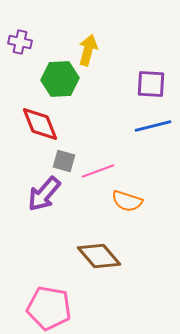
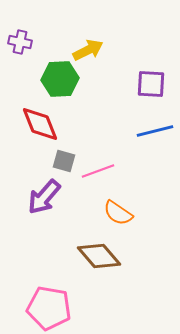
yellow arrow: rotated 48 degrees clockwise
blue line: moved 2 px right, 5 px down
purple arrow: moved 3 px down
orange semicircle: moved 9 px left, 12 px down; rotated 16 degrees clockwise
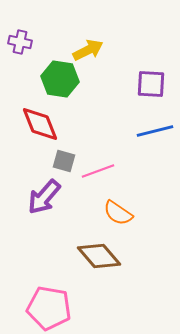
green hexagon: rotated 12 degrees clockwise
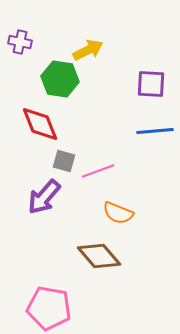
blue line: rotated 9 degrees clockwise
orange semicircle: rotated 12 degrees counterclockwise
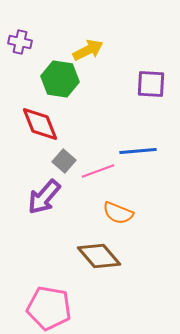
blue line: moved 17 px left, 20 px down
gray square: rotated 25 degrees clockwise
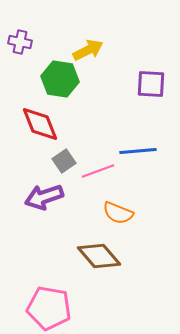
gray square: rotated 15 degrees clockwise
purple arrow: rotated 30 degrees clockwise
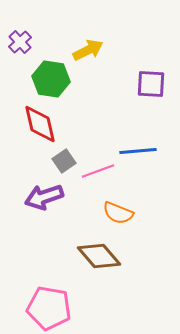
purple cross: rotated 35 degrees clockwise
green hexagon: moved 9 px left
red diamond: rotated 9 degrees clockwise
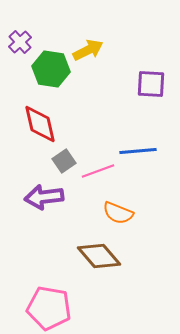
green hexagon: moved 10 px up
purple arrow: rotated 12 degrees clockwise
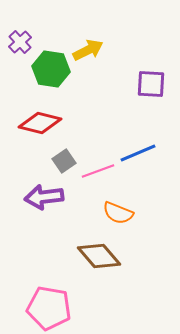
red diamond: moved 1 px up; rotated 63 degrees counterclockwise
blue line: moved 2 px down; rotated 18 degrees counterclockwise
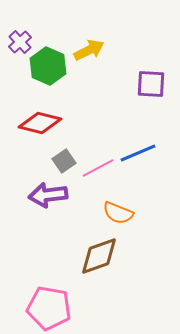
yellow arrow: moved 1 px right
green hexagon: moved 3 px left, 3 px up; rotated 15 degrees clockwise
pink line: moved 3 px up; rotated 8 degrees counterclockwise
purple arrow: moved 4 px right, 2 px up
brown diamond: rotated 69 degrees counterclockwise
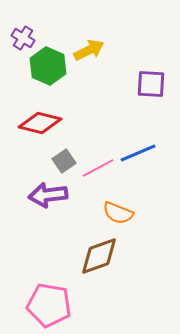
purple cross: moved 3 px right, 4 px up; rotated 15 degrees counterclockwise
pink pentagon: moved 3 px up
